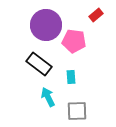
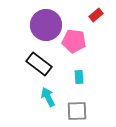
cyan rectangle: moved 8 px right
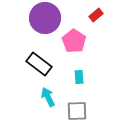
purple circle: moved 1 px left, 7 px up
pink pentagon: rotated 25 degrees clockwise
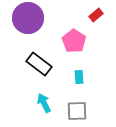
purple circle: moved 17 px left
cyan arrow: moved 4 px left, 6 px down
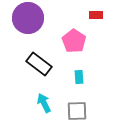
red rectangle: rotated 40 degrees clockwise
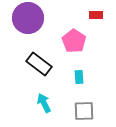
gray square: moved 7 px right
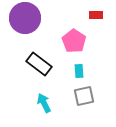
purple circle: moved 3 px left
cyan rectangle: moved 6 px up
gray square: moved 15 px up; rotated 10 degrees counterclockwise
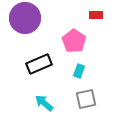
black rectangle: rotated 60 degrees counterclockwise
cyan rectangle: rotated 24 degrees clockwise
gray square: moved 2 px right, 3 px down
cyan arrow: rotated 24 degrees counterclockwise
